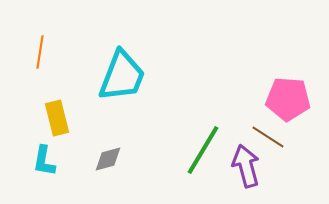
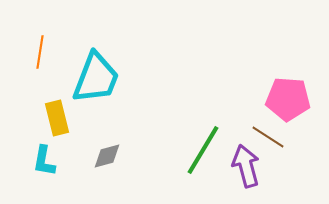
cyan trapezoid: moved 26 px left, 2 px down
gray diamond: moved 1 px left, 3 px up
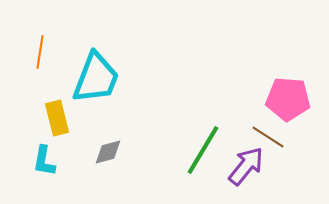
gray diamond: moved 1 px right, 4 px up
purple arrow: rotated 54 degrees clockwise
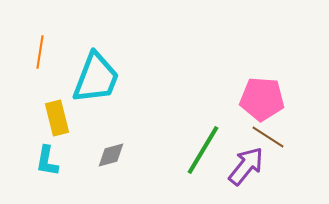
pink pentagon: moved 26 px left
gray diamond: moved 3 px right, 3 px down
cyan L-shape: moved 3 px right
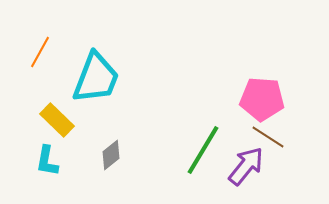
orange line: rotated 20 degrees clockwise
yellow rectangle: moved 2 px down; rotated 32 degrees counterclockwise
gray diamond: rotated 24 degrees counterclockwise
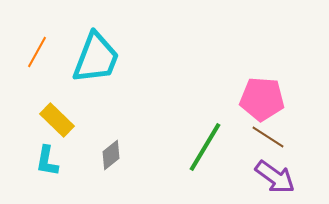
orange line: moved 3 px left
cyan trapezoid: moved 20 px up
green line: moved 2 px right, 3 px up
purple arrow: moved 29 px right, 11 px down; rotated 87 degrees clockwise
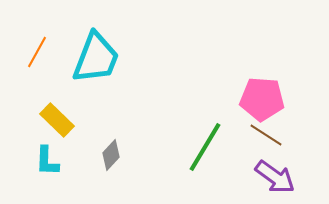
brown line: moved 2 px left, 2 px up
gray diamond: rotated 8 degrees counterclockwise
cyan L-shape: rotated 8 degrees counterclockwise
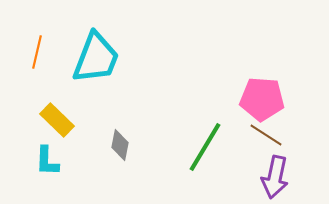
orange line: rotated 16 degrees counterclockwise
gray diamond: moved 9 px right, 10 px up; rotated 32 degrees counterclockwise
purple arrow: rotated 66 degrees clockwise
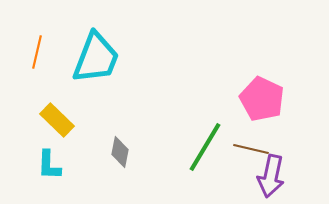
pink pentagon: rotated 21 degrees clockwise
brown line: moved 15 px left, 14 px down; rotated 20 degrees counterclockwise
gray diamond: moved 7 px down
cyan L-shape: moved 2 px right, 4 px down
purple arrow: moved 4 px left, 1 px up
